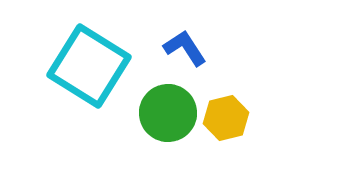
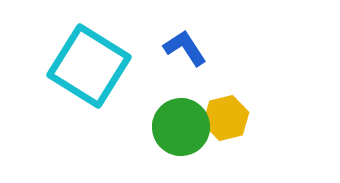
green circle: moved 13 px right, 14 px down
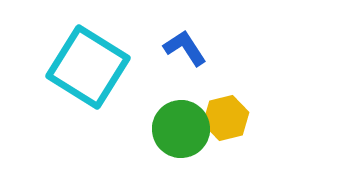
cyan square: moved 1 px left, 1 px down
green circle: moved 2 px down
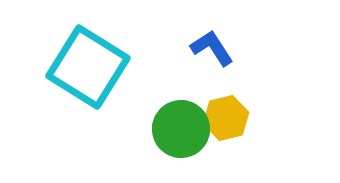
blue L-shape: moved 27 px right
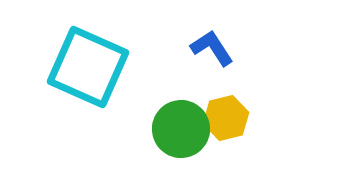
cyan square: rotated 8 degrees counterclockwise
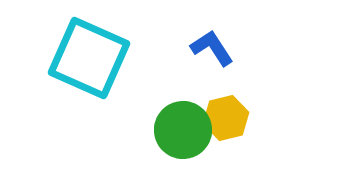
cyan square: moved 1 px right, 9 px up
green circle: moved 2 px right, 1 px down
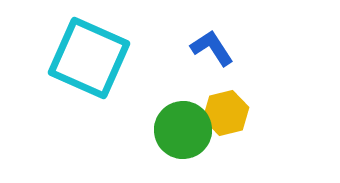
yellow hexagon: moved 5 px up
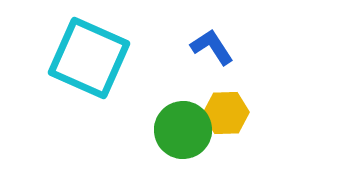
blue L-shape: moved 1 px up
yellow hexagon: rotated 12 degrees clockwise
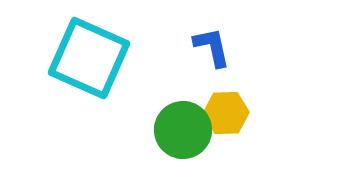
blue L-shape: rotated 21 degrees clockwise
